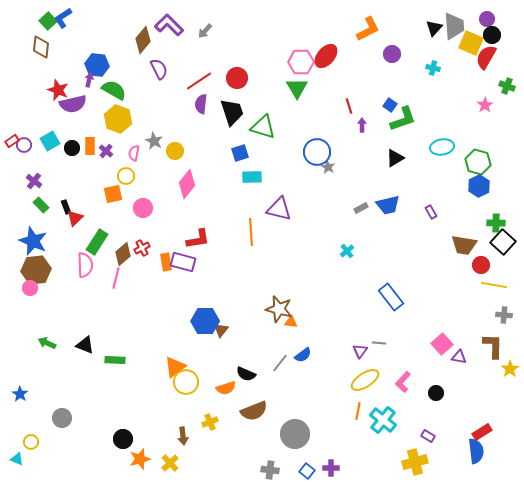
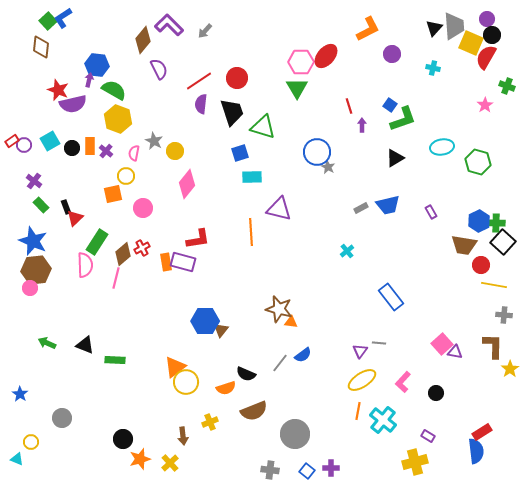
blue hexagon at (479, 186): moved 35 px down
purple triangle at (459, 357): moved 4 px left, 5 px up
yellow ellipse at (365, 380): moved 3 px left
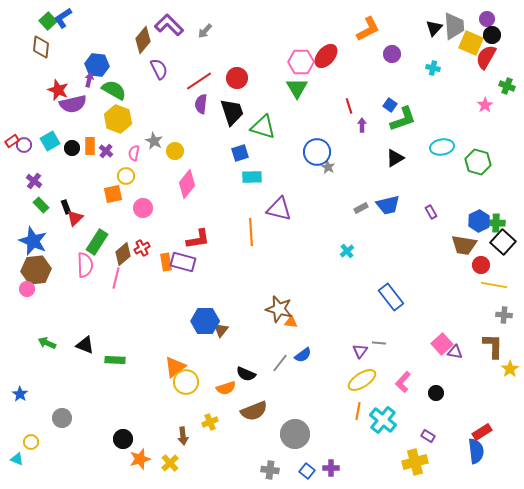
pink circle at (30, 288): moved 3 px left, 1 px down
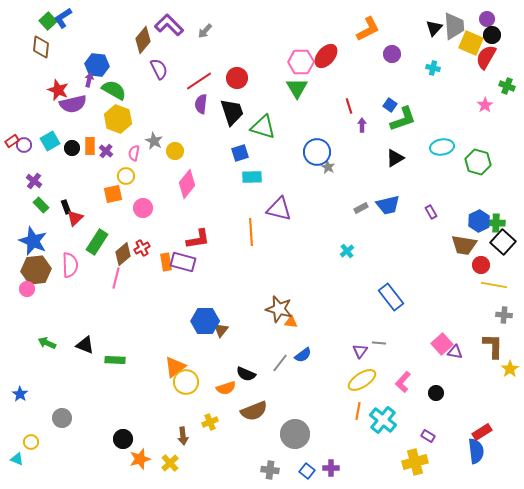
pink semicircle at (85, 265): moved 15 px left
